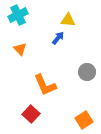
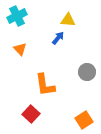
cyan cross: moved 1 px left, 1 px down
orange L-shape: rotated 15 degrees clockwise
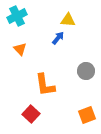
gray circle: moved 1 px left, 1 px up
orange square: moved 3 px right, 5 px up; rotated 12 degrees clockwise
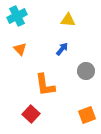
blue arrow: moved 4 px right, 11 px down
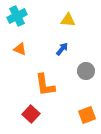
orange triangle: rotated 24 degrees counterclockwise
